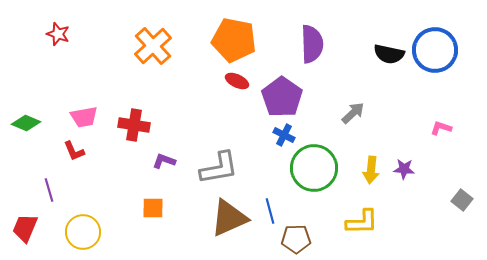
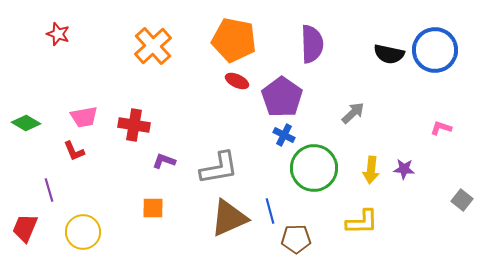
green diamond: rotated 8 degrees clockwise
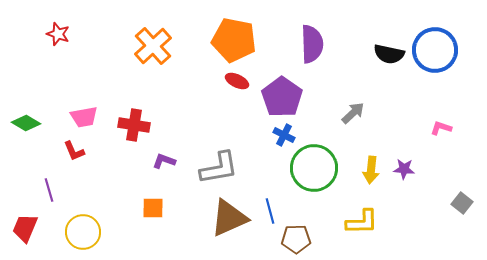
gray square: moved 3 px down
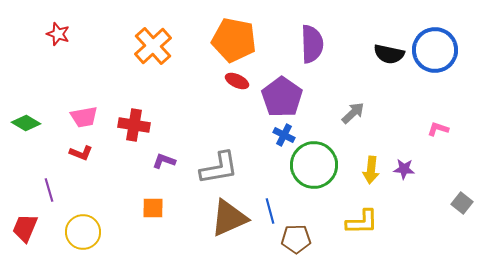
pink L-shape: moved 3 px left, 1 px down
red L-shape: moved 7 px right, 2 px down; rotated 45 degrees counterclockwise
green circle: moved 3 px up
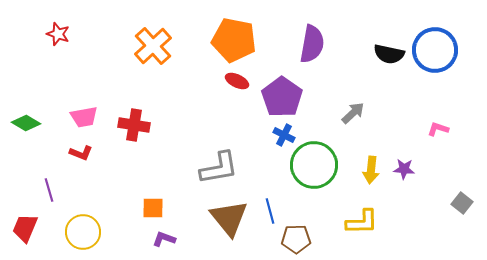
purple semicircle: rotated 12 degrees clockwise
purple L-shape: moved 78 px down
brown triangle: rotated 45 degrees counterclockwise
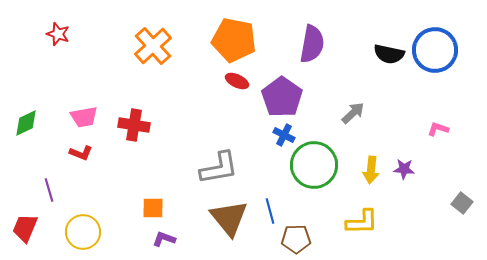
green diamond: rotated 56 degrees counterclockwise
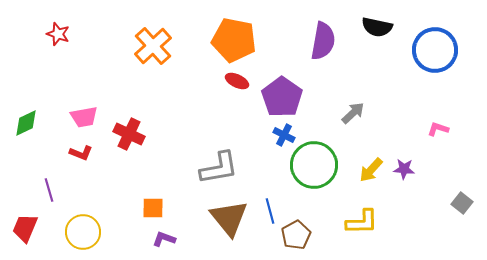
purple semicircle: moved 11 px right, 3 px up
black semicircle: moved 12 px left, 27 px up
red cross: moved 5 px left, 9 px down; rotated 16 degrees clockwise
yellow arrow: rotated 36 degrees clockwise
brown pentagon: moved 4 px up; rotated 28 degrees counterclockwise
